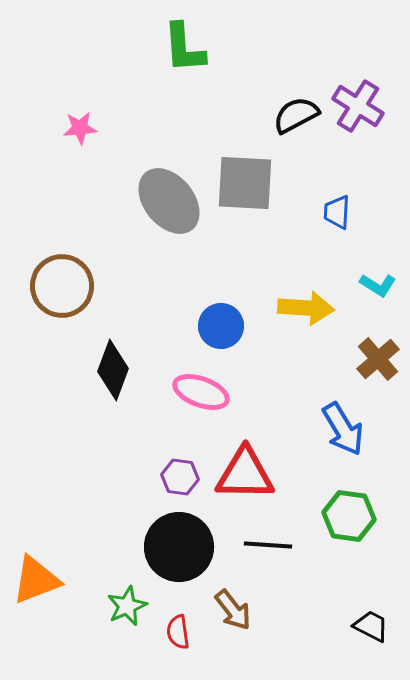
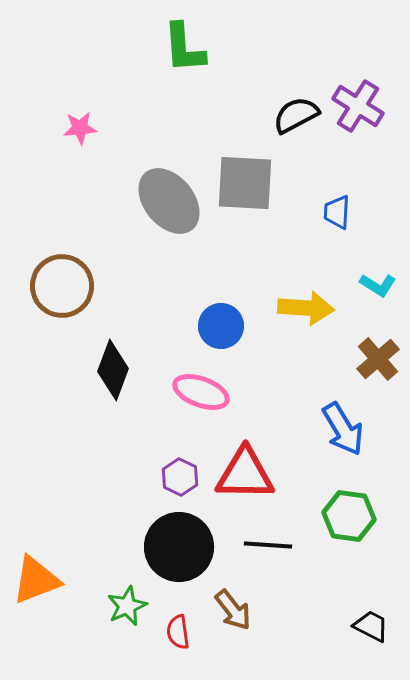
purple hexagon: rotated 18 degrees clockwise
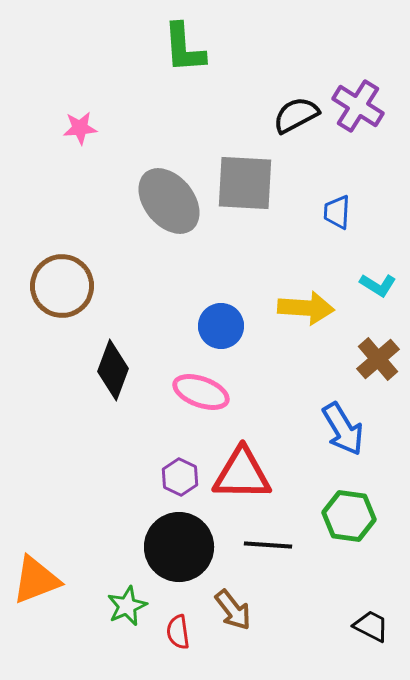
red triangle: moved 3 px left
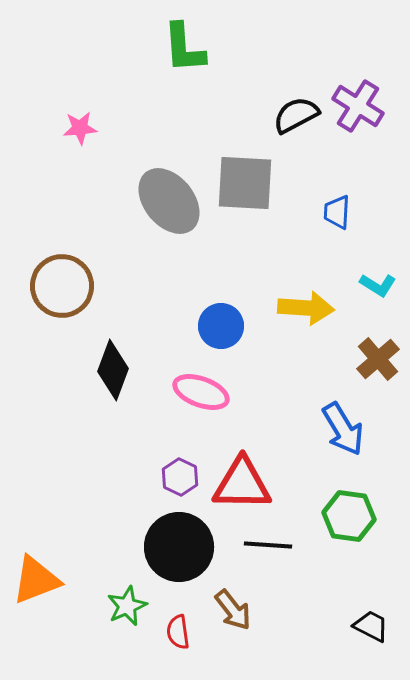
red triangle: moved 10 px down
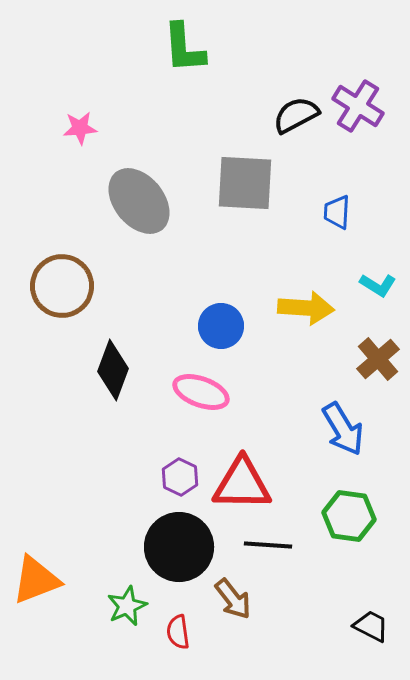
gray ellipse: moved 30 px left
brown arrow: moved 11 px up
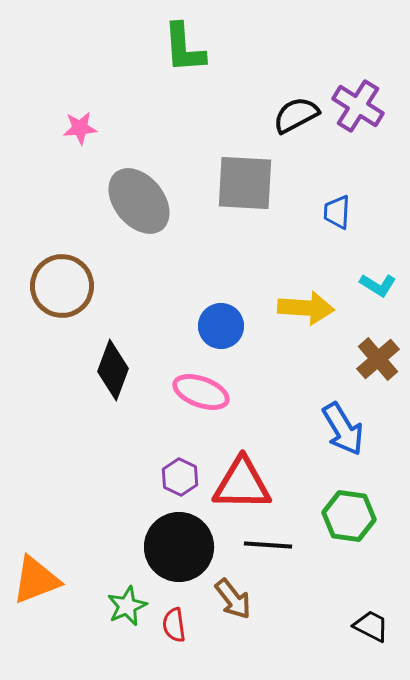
red semicircle: moved 4 px left, 7 px up
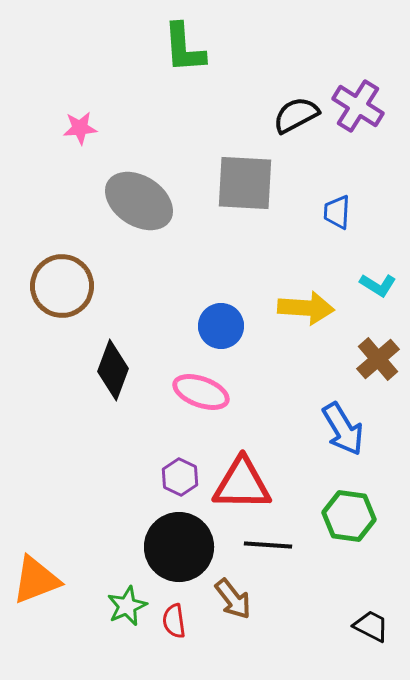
gray ellipse: rotated 18 degrees counterclockwise
red semicircle: moved 4 px up
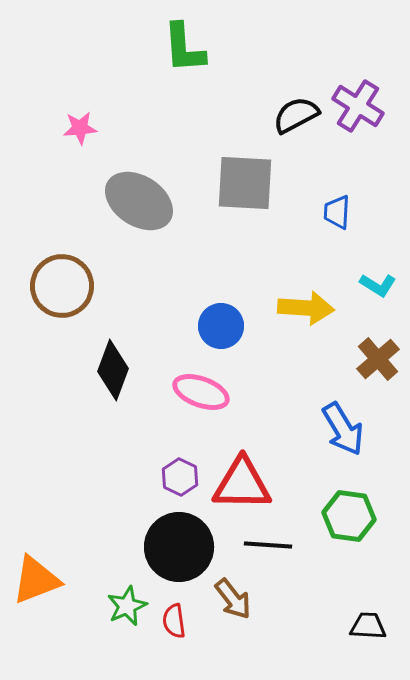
black trapezoid: moved 3 px left; rotated 24 degrees counterclockwise
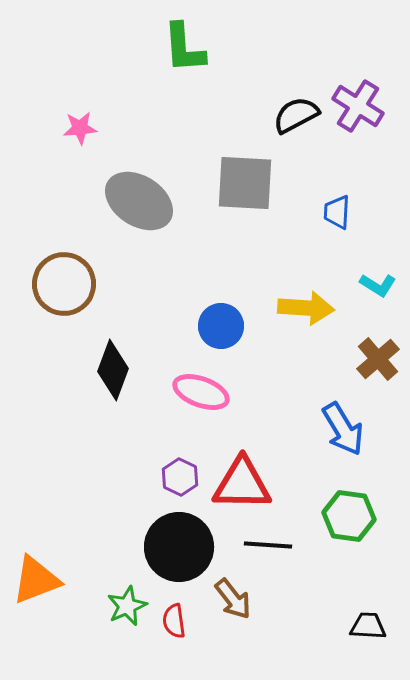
brown circle: moved 2 px right, 2 px up
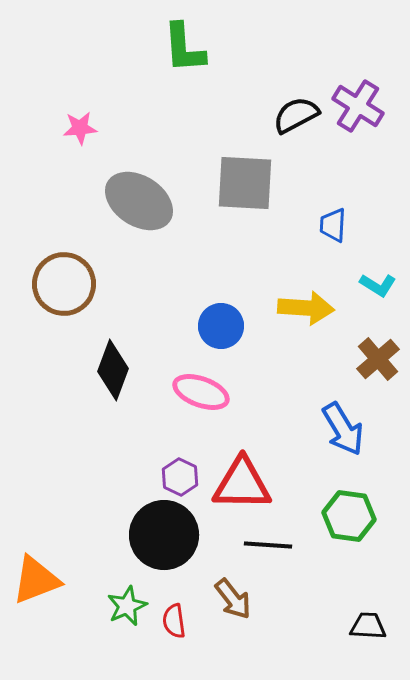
blue trapezoid: moved 4 px left, 13 px down
black circle: moved 15 px left, 12 px up
